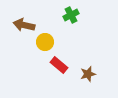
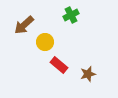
brown arrow: rotated 55 degrees counterclockwise
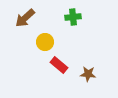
green cross: moved 2 px right, 2 px down; rotated 21 degrees clockwise
brown arrow: moved 1 px right, 7 px up
brown star: rotated 21 degrees clockwise
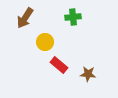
brown arrow: rotated 15 degrees counterclockwise
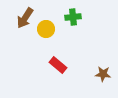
yellow circle: moved 1 px right, 13 px up
red rectangle: moved 1 px left
brown star: moved 15 px right
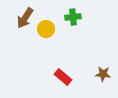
red rectangle: moved 5 px right, 12 px down
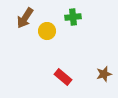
yellow circle: moved 1 px right, 2 px down
brown star: moved 1 px right; rotated 21 degrees counterclockwise
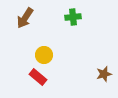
yellow circle: moved 3 px left, 24 px down
red rectangle: moved 25 px left
